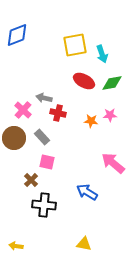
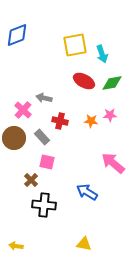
red cross: moved 2 px right, 8 px down
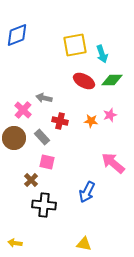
green diamond: moved 3 px up; rotated 10 degrees clockwise
pink star: rotated 16 degrees counterclockwise
blue arrow: rotated 95 degrees counterclockwise
yellow arrow: moved 1 px left, 3 px up
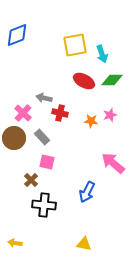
pink cross: moved 3 px down
red cross: moved 8 px up
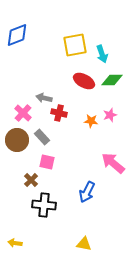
red cross: moved 1 px left
brown circle: moved 3 px right, 2 px down
